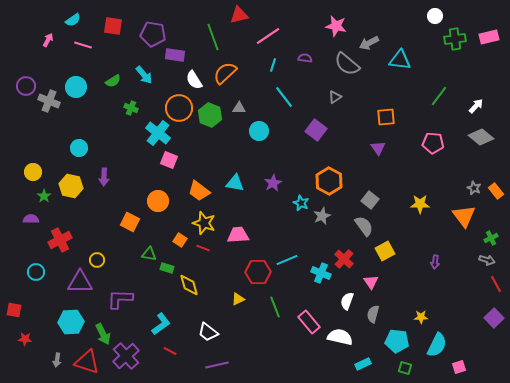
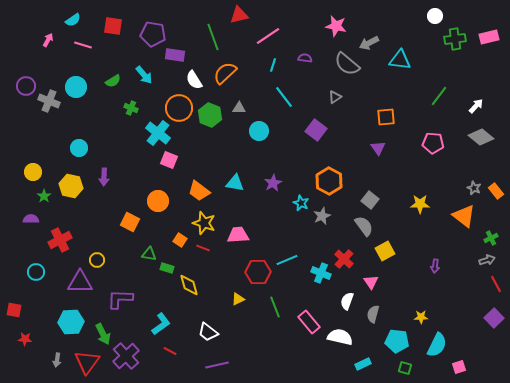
orange triangle at (464, 216): rotated 15 degrees counterclockwise
gray arrow at (487, 260): rotated 35 degrees counterclockwise
purple arrow at (435, 262): moved 4 px down
red triangle at (87, 362): rotated 48 degrees clockwise
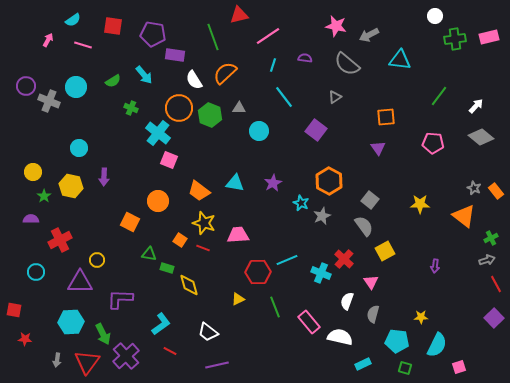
gray arrow at (369, 43): moved 8 px up
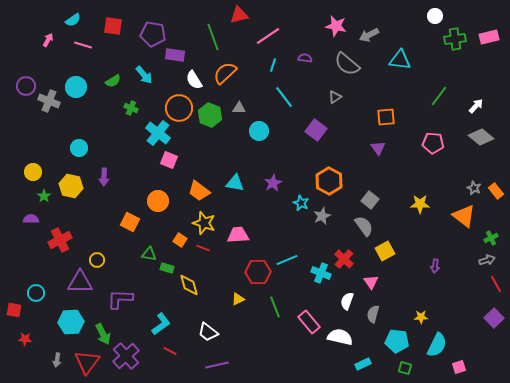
cyan circle at (36, 272): moved 21 px down
